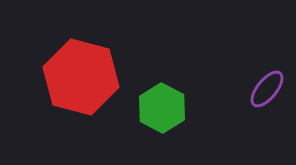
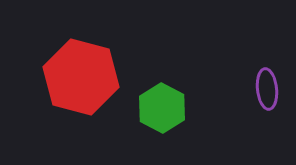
purple ellipse: rotated 45 degrees counterclockwise
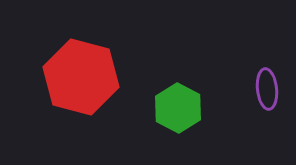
green hexagon: moved 16 px right
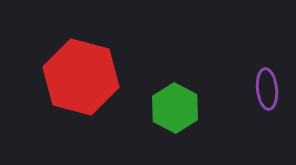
green hexagon: moved 3 px left
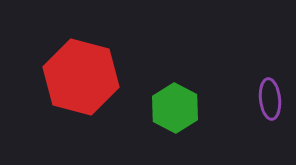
purple ellipse: moved 3 px right, 10 px down
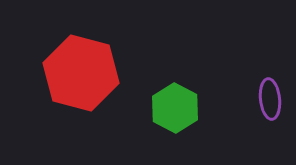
red hexagon: moved 4 px up
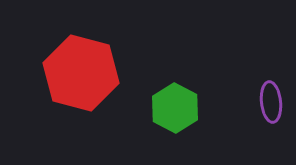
purple ellipse: moved 1 px right, 3 px down
